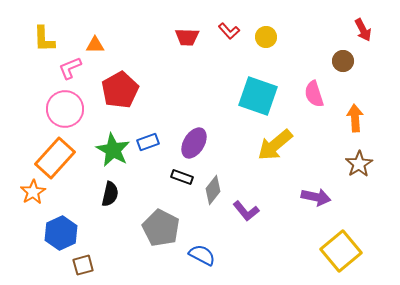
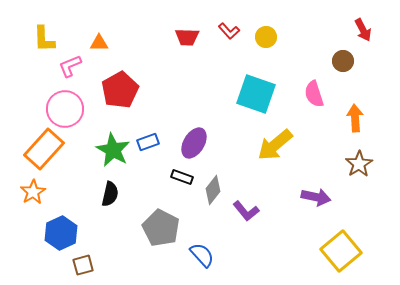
orange triangle: moved 4 px right, 2 px up
pink L-shape: moved 2 px up
cyan square: moved 2 px left, 2 px up
orange rectangle: moved 11 px left, 9 px up
blue semicircle: rotated 20 degrees clockwise
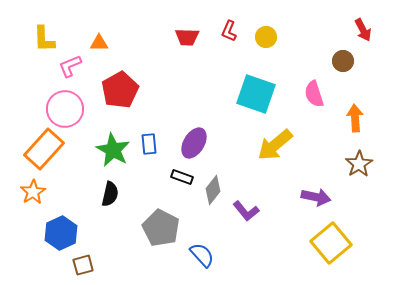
red L-shape: rotated 65 degrees clockwise
blue rectangle: moved 1 px right, 2 px down; rotated 75 degrees counterclockwise
yellow square: moved 10 px left, 8 px up
